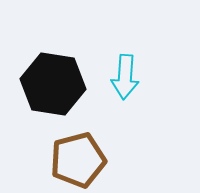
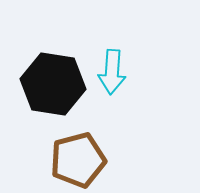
cyan arrow: moved 13 px left, 5 px up
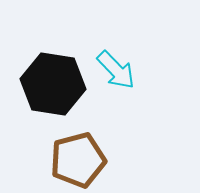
cyan arrow: moved 4 px right, 2 px up; rotated 48 degrees counterclockwise
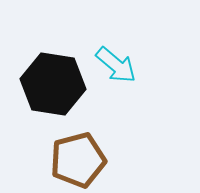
cyan arrow: moved 5 px up; rotated 6 degrees counterclockwise
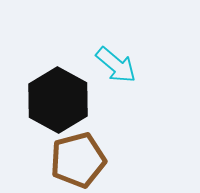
black hexagon: moved 5 px right, 16 px down; rotated 20 degrees clockwise
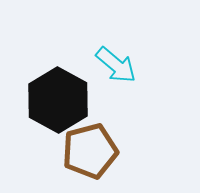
brown pentagon: moved 12 px right, 9 px up
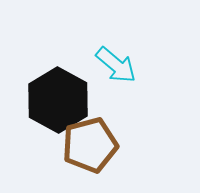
brown pentagon: moved 6 px up
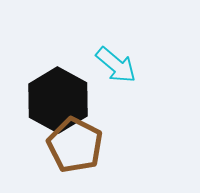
brown pentagon: moved 15 px left; rotated 30 degrees counterclockwise
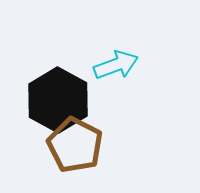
cyan arrow: rotated 60 degrees counterclockwise
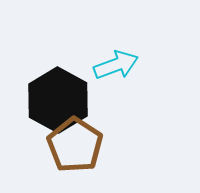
brown pentagon: rotated 6 degrees clockwise
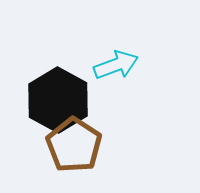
brown pentagon: moved 1 px left
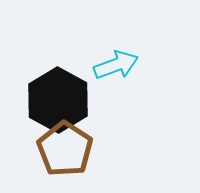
brown pentagon: moved 9 px left, 4 px down
